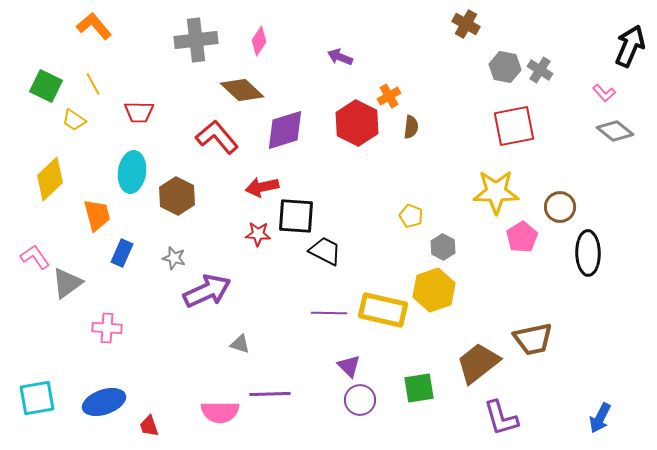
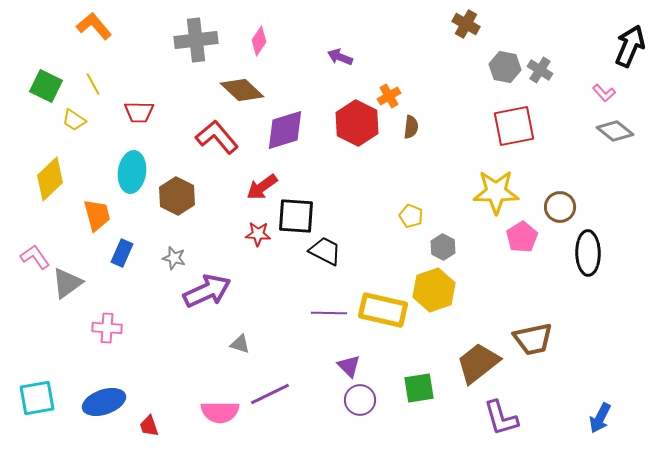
red arrow at (262, 187): rotated 24 degrees counterclockwise
purple line at (270, 394): rotated 24 degrees counterclockwise
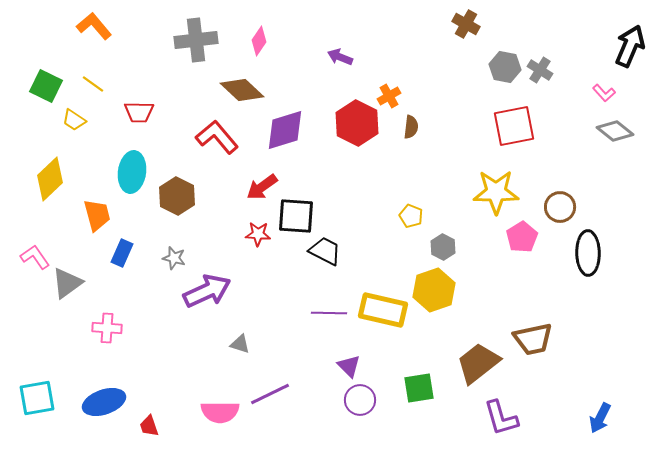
yellow line at (93, 84): rotated 25 degrees counterclockwise
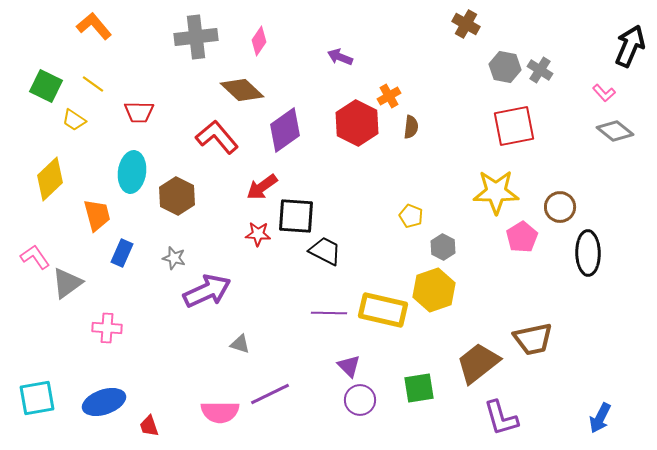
gray cross at (196, 40): moved 3 px up
purple diamond at (285, 130): rotated 18 degrees counterclockwise
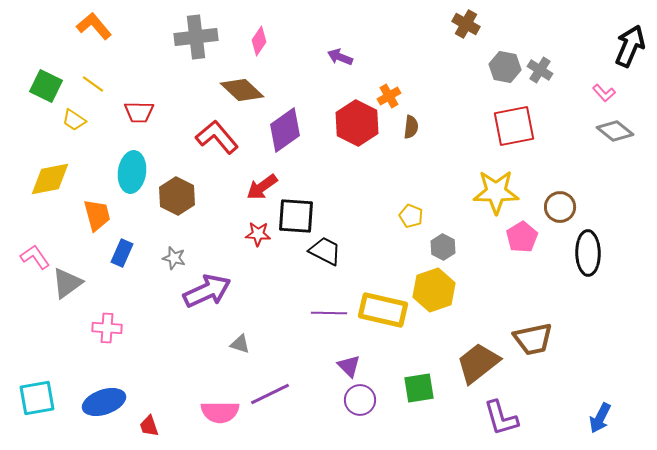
yellow diamond at (50, 179): rotated 33 degrees clockwise
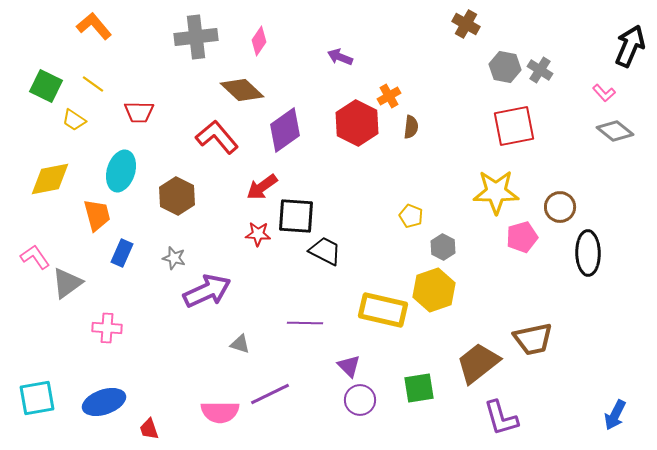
cyan ellipse at (132, 172): moved 11 px left, 1 px up; rotated 9 degrees clockwise
pink pentagon at (522, 237): rotated 16 degrees clockwise
purple line at (329, 313): moved 24 px left, 10 px down
blue arrow at (600, 418): moved 15 px right, 3 px up
red trapezoid at (149, 426): moved 3 px down
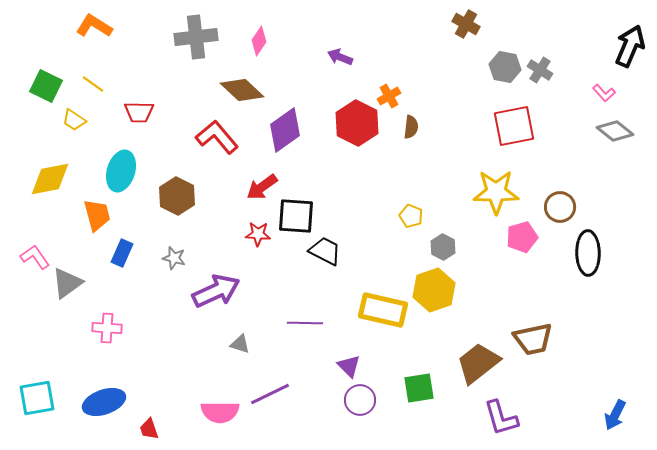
orange L-shape at (94, 26): rotated 18 degrees counterclockwise
purple arrow at (207, 291): moved 9 px right
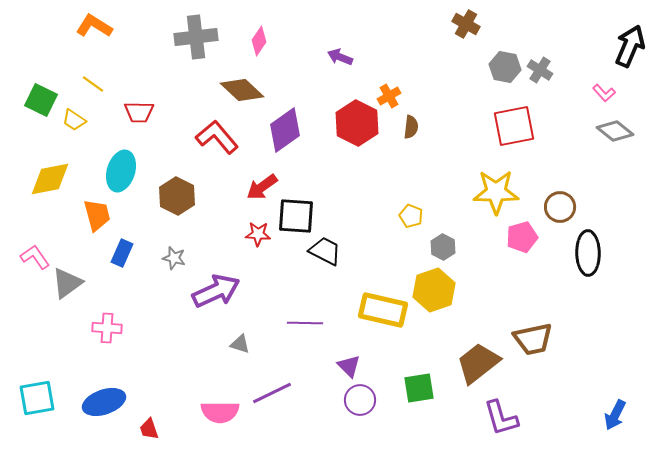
green square at (46, 86): moved 5 px left, 14 px down
purple line at (270, 394): moved 2 px right, 1 px up
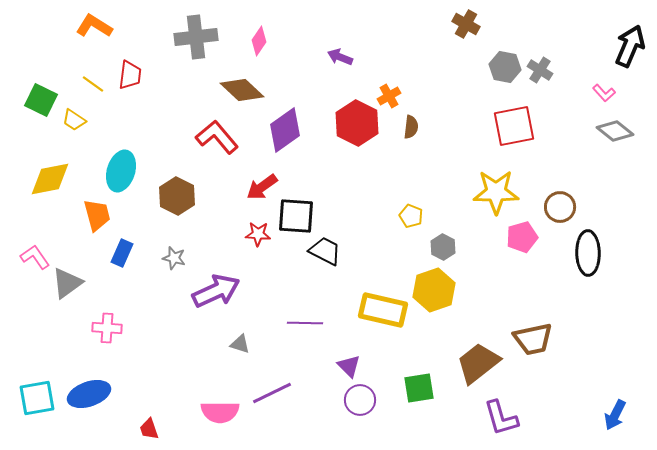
red trapezoid at (139, 112): moved 9 px left, 37 px up; rotated 84 degrees counterclockwise
blue ellipse at (104, 402): moved 15 px left, 8 px up
